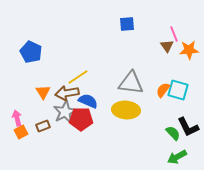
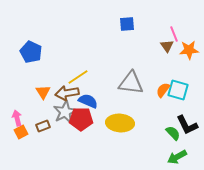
yellow ellipse: moved 6 px left, 13 px down
black L-shape: moved 1 px left, 2 px up
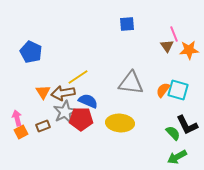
brown arrow: moved 4 px left
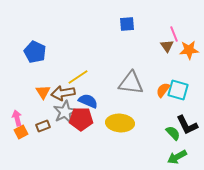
blue pentagon: moved 4 px right
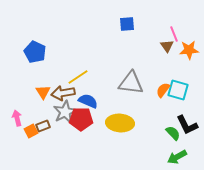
orange square: moved 10 px right, 1 px up
